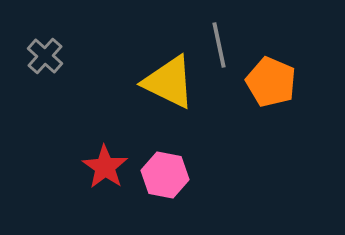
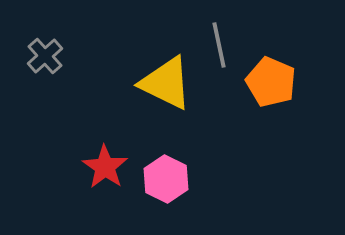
gray cross: rotated 6 degrees clockwise
yellow triangle: moved 3 px left, 1 px down
pink hexagon: moved 1 px right, 4 px down; rotated 15 degrees clockwise
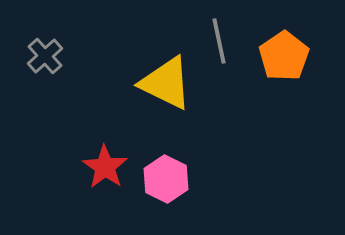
gray line: moved 4 px up
orange pentagon: moved 13 px right, 26 px up; rotated 15 degrees clockwise
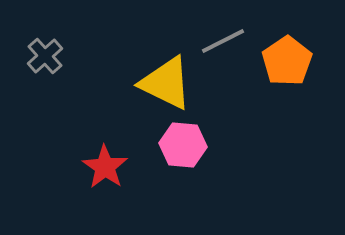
gray line: moved 4 px right; rotated 75 degrees clockwise
orange pentagon: moved 3 px right, 5 px down
pink hexagon: moved 17 px right, 34 px up; rotated 21 degrees counterclockwise
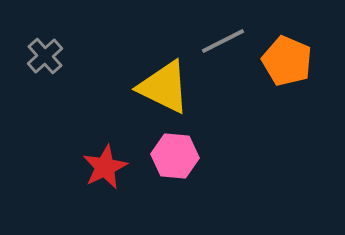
orange pentagon: rotated 15 degrees counterclockwise
yellow triangle: moved 2 px left, 4 px down
pink hexagon: moved 8 px left, 11 px down
red star: rotated 12 degrees clockwise
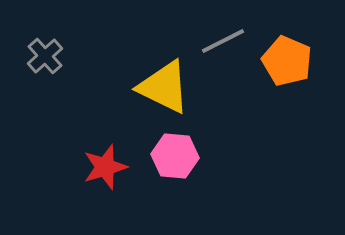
red star: rotated 9 degrees clockwise
